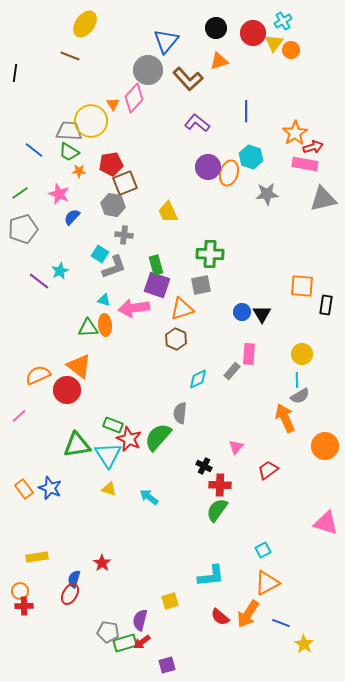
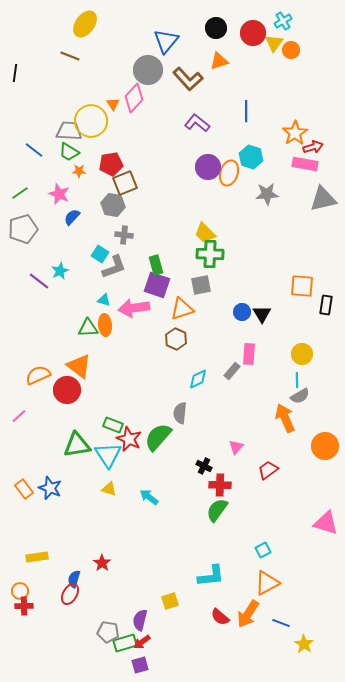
yellow trapezoid at (168, 212): moved 37 px right, 21 px down; rotated 20 degrees counterclockwise
purple square at (167, 665): moved 27 px left
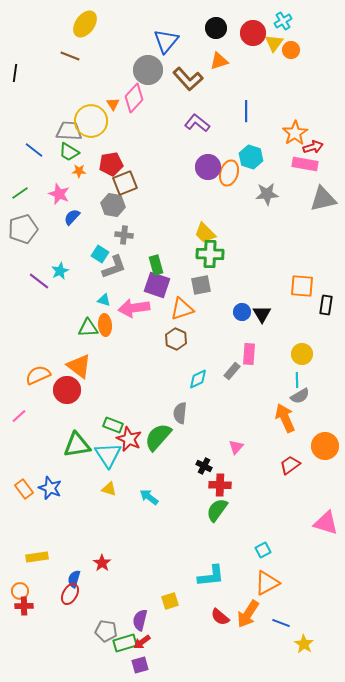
red trapezoid at (268, 470): moved 22 px right, 5 px up
gray pentagon at (108, 632): moved 2 px left, 1 px up
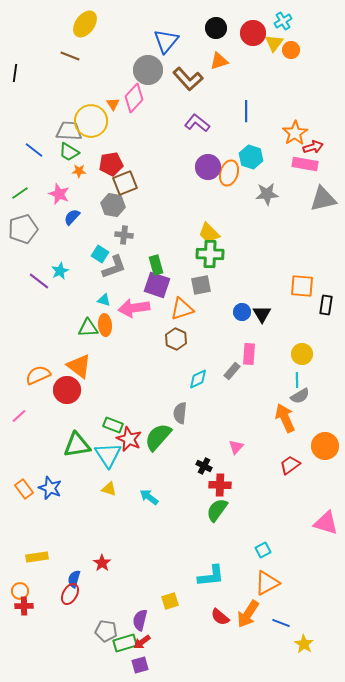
yellow trapezoid at (205, 233): moved 4 px right
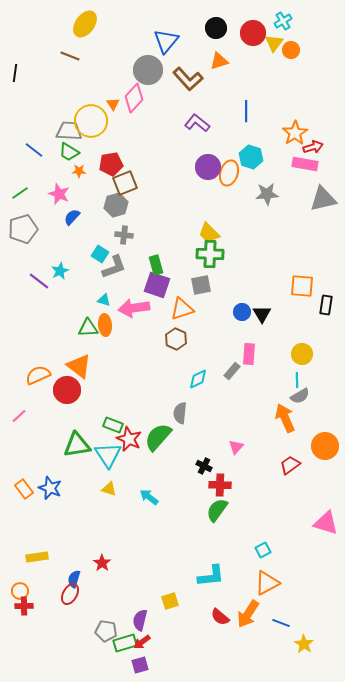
gray hexagon at (113, 205): moved 3 px right; rotated 25 degrees counterclockwise
